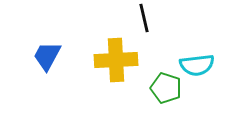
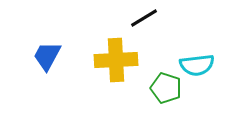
black line: rotated 72 degrees clockwise
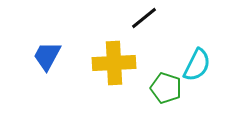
black line: rotated 8 degrees counterclockwise
yellow cross: moved 2 px left, 3 px down
cyan semicircle: rotated 56 degrees counterclockwise
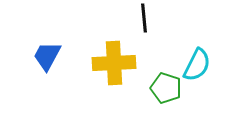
black line: rotated 56 degrees counterclockwise
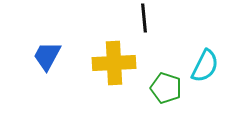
cyan semicircle: moved 8 px right, 1 px down
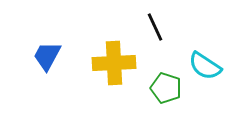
black line: moved 11 px right, 9 px down; rotated 20 degrees counterclockwise
cyan semicircle: rotated 96 degrees clockwise
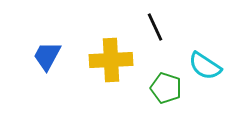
yellow cross: moved 3 px left, 3 px up
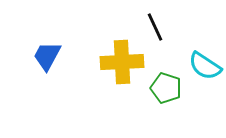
yellow cross: moved 11 px right, 2 px down
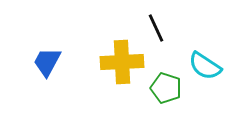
black line: moved 1 px right, 1 px down
blue trapezoid: moved 6 px down
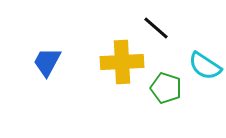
black line: rotated 24 degrees counterclockwise
